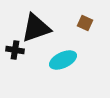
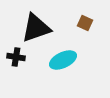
black cross: moved 1 px right, 7 px down
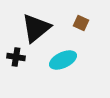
brown square: moved 4 px left
black triangle: rotated 20 degrees counterclockwise
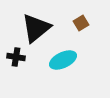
brown square: rotated 35 degrees clockwise
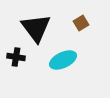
black triangle: rotated 28 degrees counterclockwise
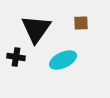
brown square: rotated 28 degrees clockwise
black triangle: moved 1 px down; rotated 12 degrees clockwise
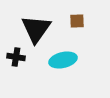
brown square: moved 4 px left, 2 px up
cyan ellipse: rotated 12 degrees clockwise
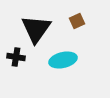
brown square: rotated 21 degrees counterclockwise
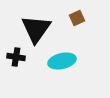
brown square: moved 3 px up
cyan ellipse: moved 1 px left, 1 px down
